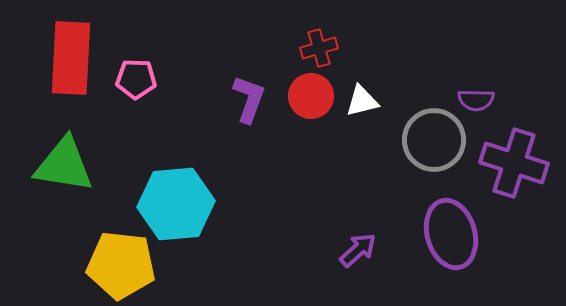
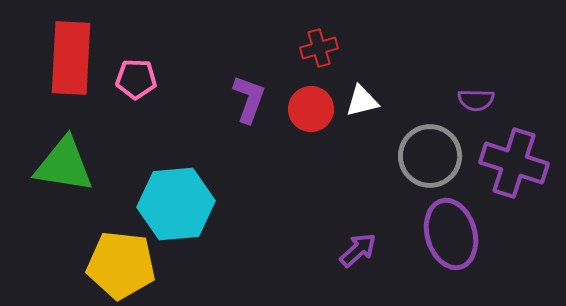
red circle: moved 13 px down
gray circle: moved 4 px left, 16 px down
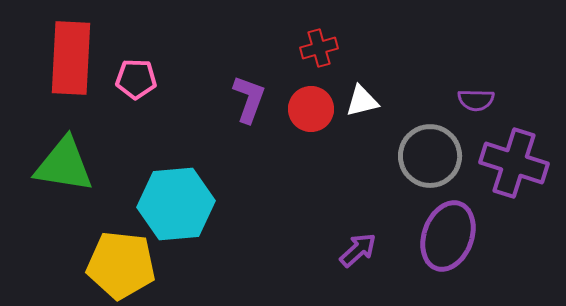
purple ellipse: moved 3 px left, 2 px down; rotated 36 degrees clockwise
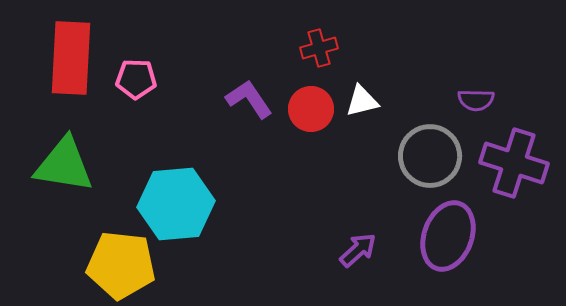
purple L-shape: rotated 54 degrees counterclockwise
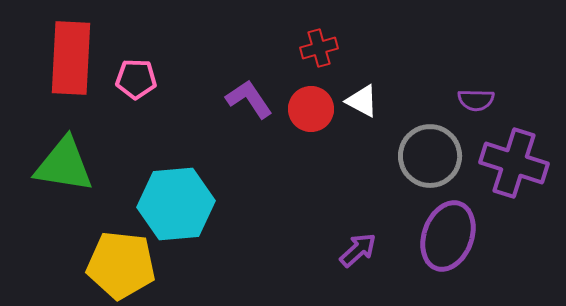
white triangle: rotated 42 degrees clockwise
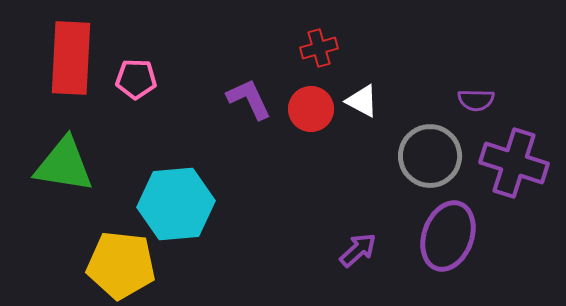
purple L-shape: rotated 9 degrees clockwise
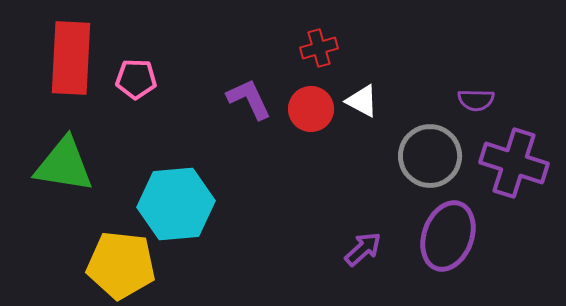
purple arrow: moved 5 px right, 1 px up
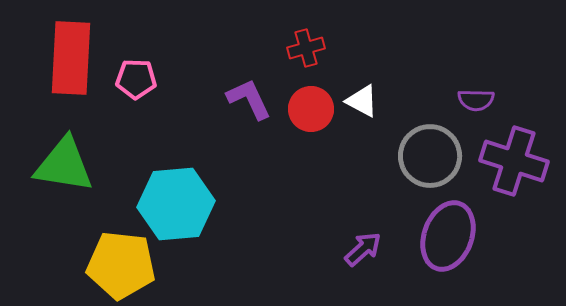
red cross: moved 13 px left
purple cross: moved 2 px up
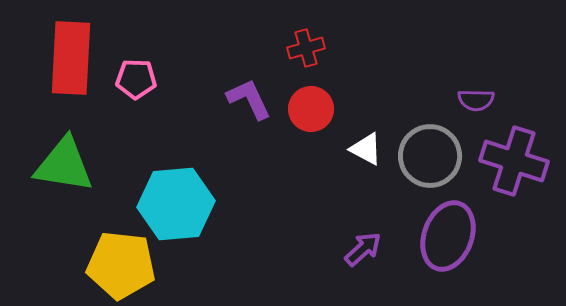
white triangle: moved 4 px right, 48 px down
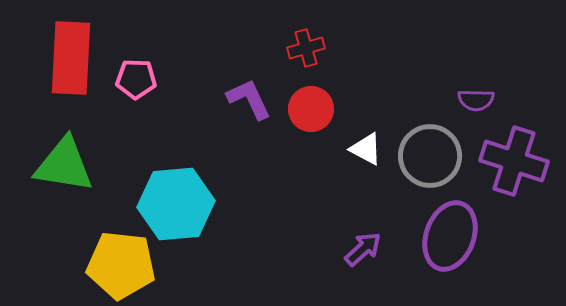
purple ellipse: moved 2 px right
